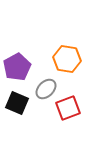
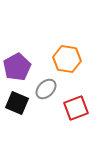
red square: moved 8 px right
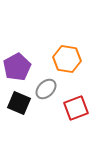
black square: moved 2 px right
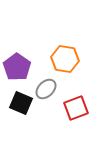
orange hexagon: moved 2 px left
purple pentagon: rotated 8 degrees counterclockwise
black square: moved 2 px right
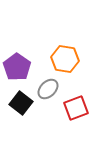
gray ellipse: moved 2 px right
black square: rotated 15 degrees clockwise
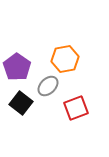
orange hexagon: rotated 20 degrees counterclockwise
gray ellipse: moved 3 px up
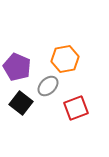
purple pentagon: rotated 12 degrees counterclockwise
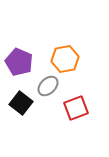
purple pentagon: moved 2 px right, 5 px up
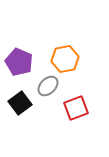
black square: moved 1 px left; rotated 15 degrees clockwise
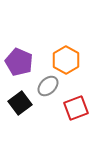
orange hexagon: moved 1 px right, 1 px down; rotated 20 degrees counterclockwise
